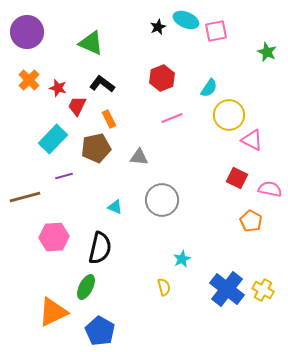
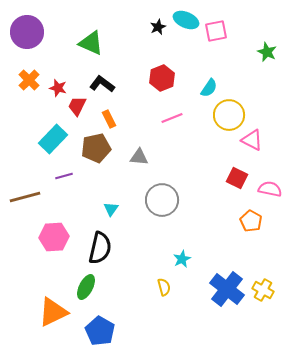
cyan triangle: moved 4 px left, 2 px down; rotated 42 degrees clockwise
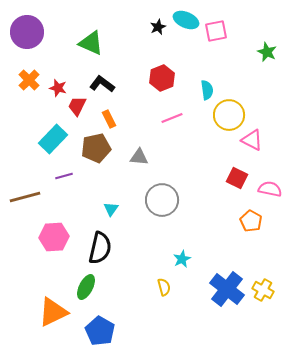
cyan semicircle: moved 2 px left, 2 px down; rotated 42 degrees counterclockwise
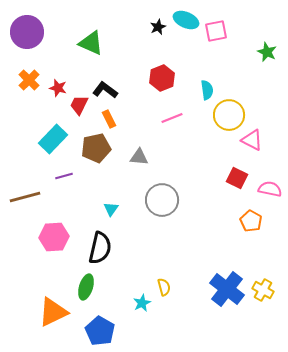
black L-shape: moved 3 px right, 6 px down
red trapezoid: moved 2 px right, 1 px up
cyan star: moved 40 px left, 44 px down
green ellipse: rotated 10 degrees counterclockwise
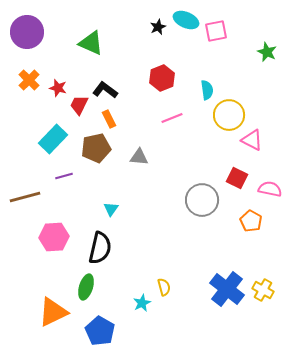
gray circle: moved 40 px right
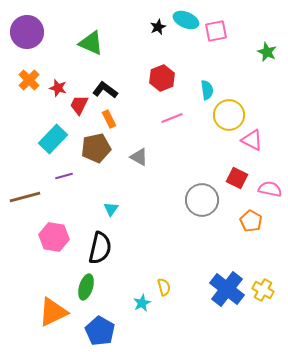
gray triangle: rotated 24 degrees clockwise
pink hexagon: rotated 12 degrees clockwise
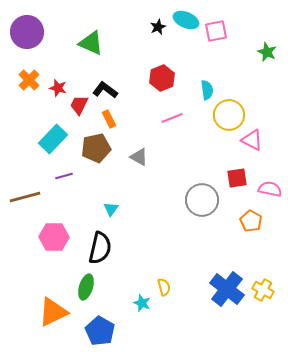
red square: rotated 35 degrees counterclockwise
pink hexagon: rotated 8 degrees counterclockwise
cyan star: rotated 24 degrees counterclockwise
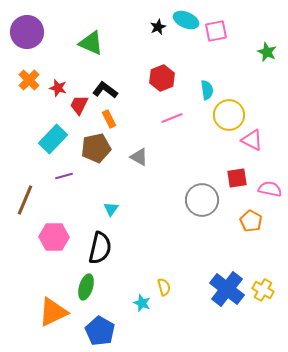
brown line: moved 3 px down; rotated 52 degrees counterclockwise
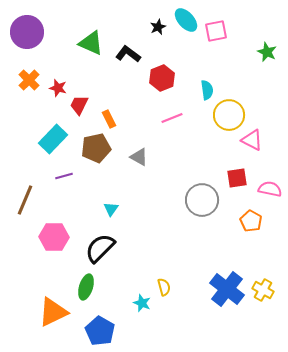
cyan ellipse: rotated 25 degrees clockwise
black L-shape: moved 23 px right, 36 px up
black semicircle: rotated 148 degrees counterclockwise
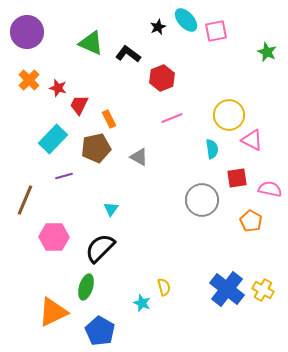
cyan semicircle: moved 5 px right, 59 px down
